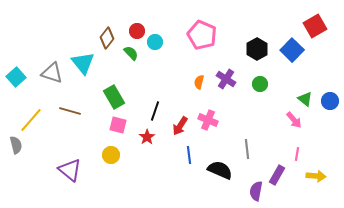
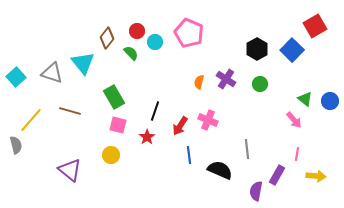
pink pentagon: moved 13 px left, 2 px up
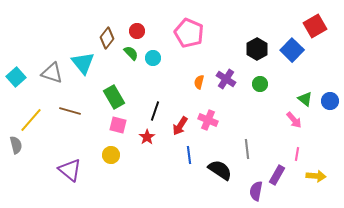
cyan circle: moved 2 px left, 16 px down
black semicircle: rotated 10 degrees clockwise
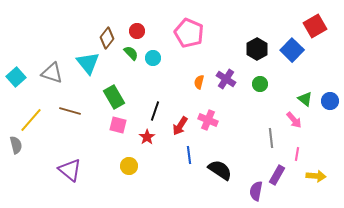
cyan triangle: moved 5 px right
gray line: moved 24 px right, 11 px up
yellow circle: moved 18 px right, 11 px down
